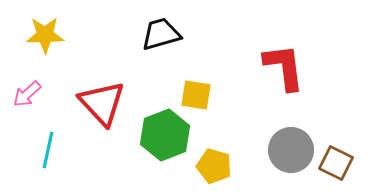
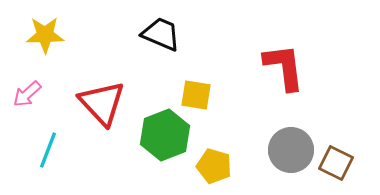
black trapezoid: rotated 39 degrees clockwise
cyan line: rotated 9 degrees clockwise
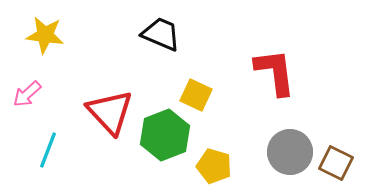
yellow star: rotated 9 degrees clockwise
red L-shape: moved 9 px left, 5 px down
yellow square: rotated 16 degrees clockwise
red triangle: moved 8 px right, 9 px down
gray circle: moved 1 px left, 2 px down
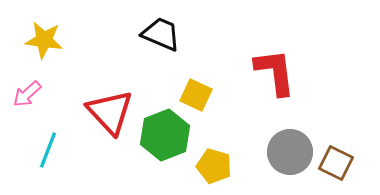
yellow star: moved 1 px left, 5 px down
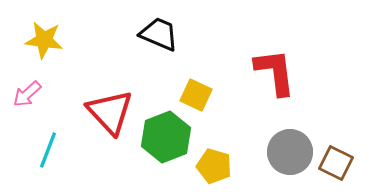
black trapezoid: moved 2 px left
green hexagon: moved 1 px right, 2 px down
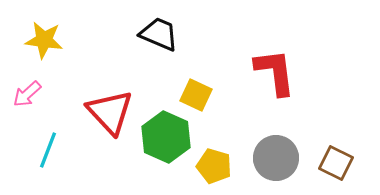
green hexagon: rotated 15 degrees counterclockwise
gray circle: moved 14 px left, 6 px down
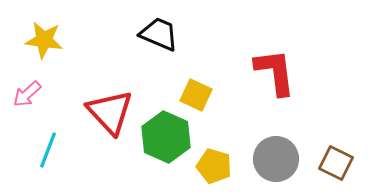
gray circle: moved 1 px down
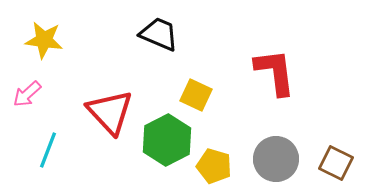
green hexagon: moved 1 px right, 3 px down; rotated 9 degrees clockwise
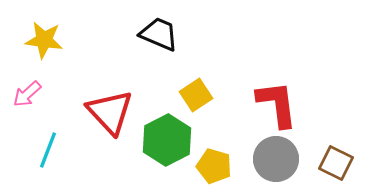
red L-shape: moved 2 px right, 32 px down
yellow square: rotated 32 degrees clockwise
